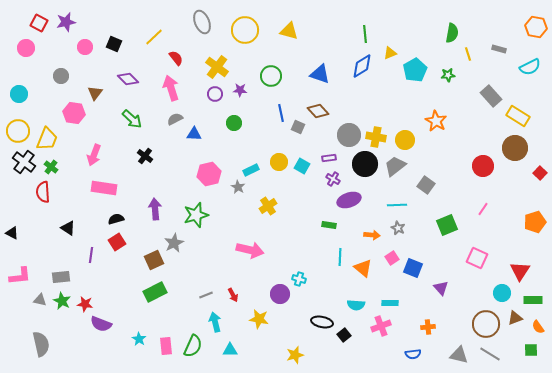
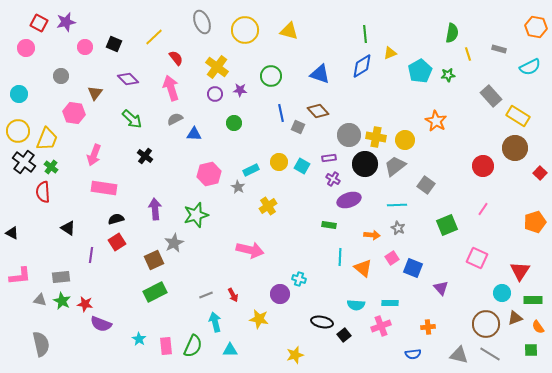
cyan pentagon at (415, 70): moved 5 px right, 1 px down
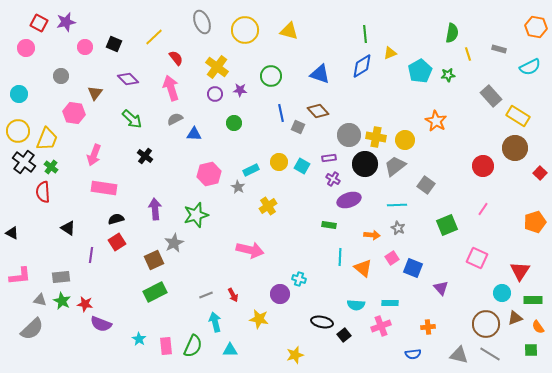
gray semicircle at (41, 344): moved 9 px left, 15 px up; rotated 60 degrees clockwise
